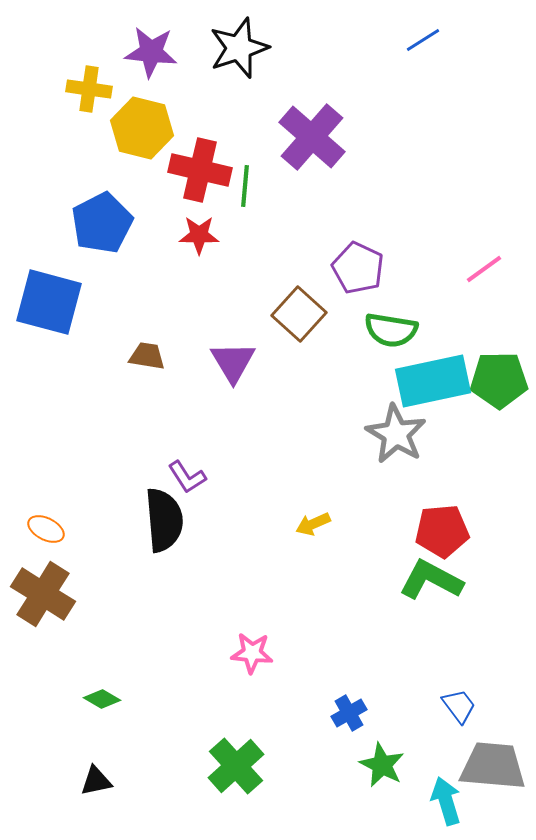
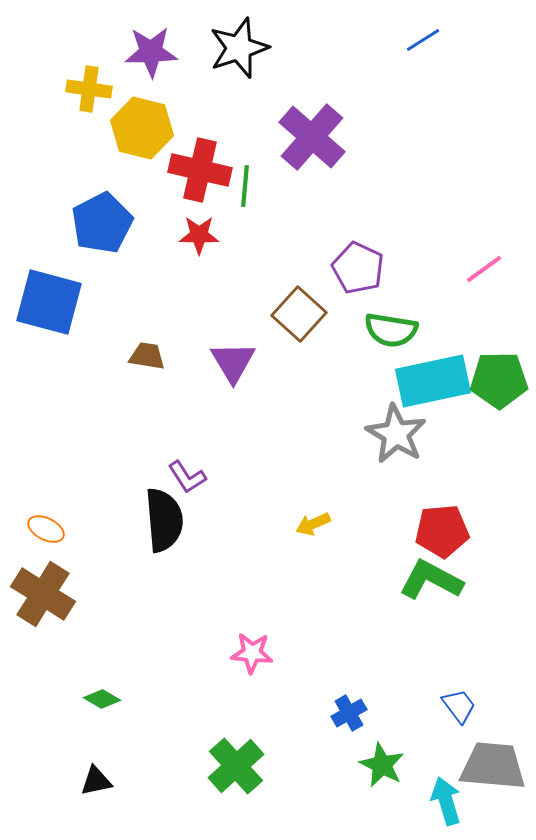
purple star: rotated 8 degrees counterclockwise
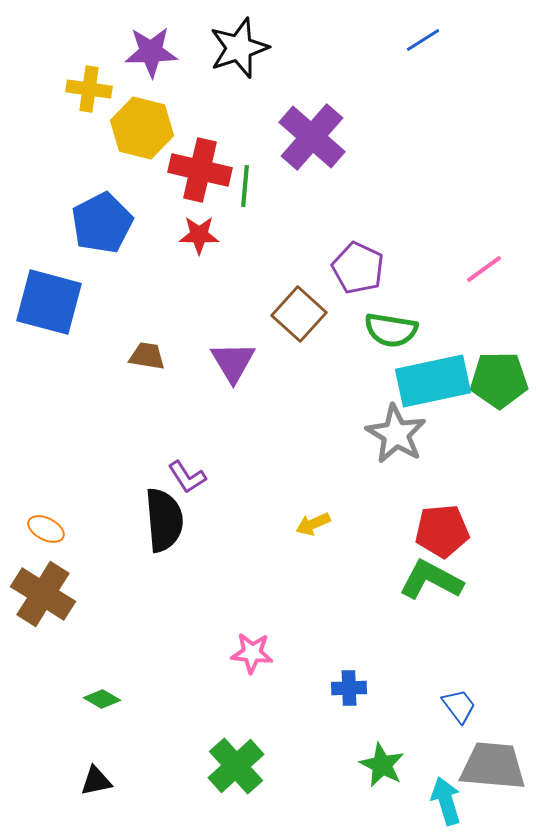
blue cross: moved 25 px up; rotated 28 degrees clockwise
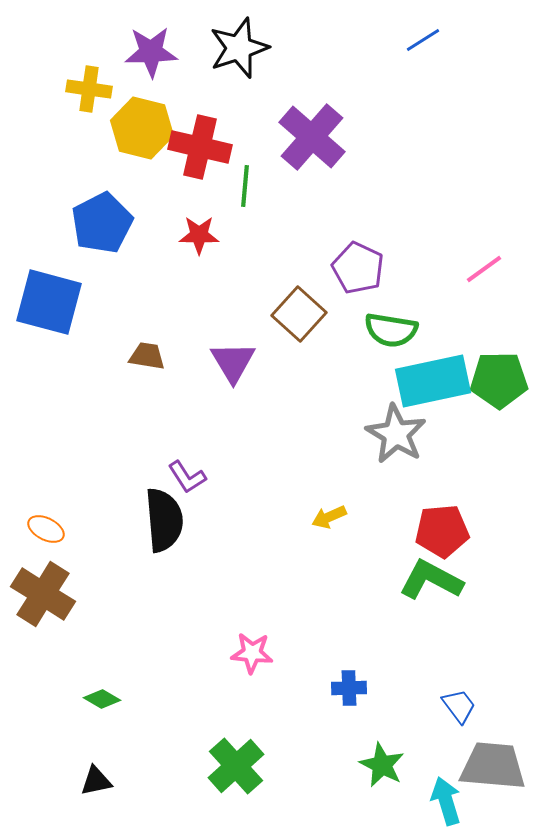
red cross: moved 23 px up
yellow arrow: moved 16 px right, 7 px up
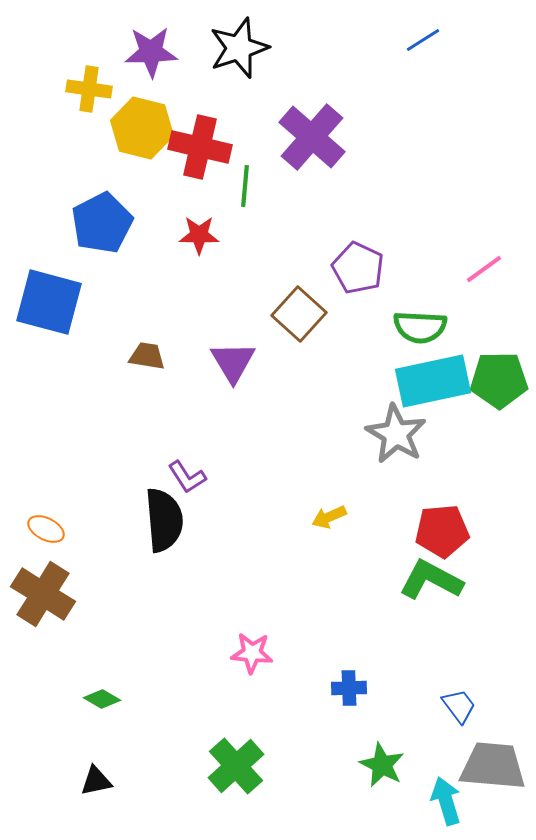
green semicircle: moved 29 px right, 3 px up; rotated 6 degrees counterclockwise
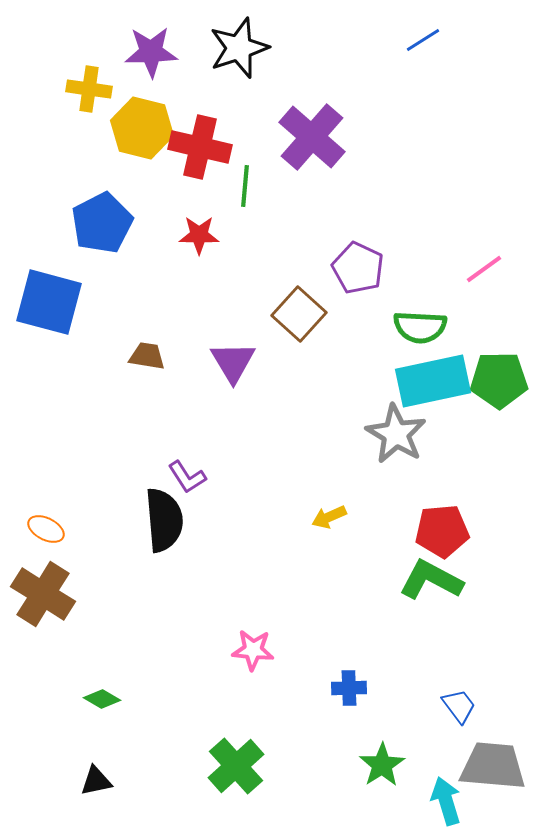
pink star: moved 1 px right, 3 px up
green star: rotated 12 degrees clockwise
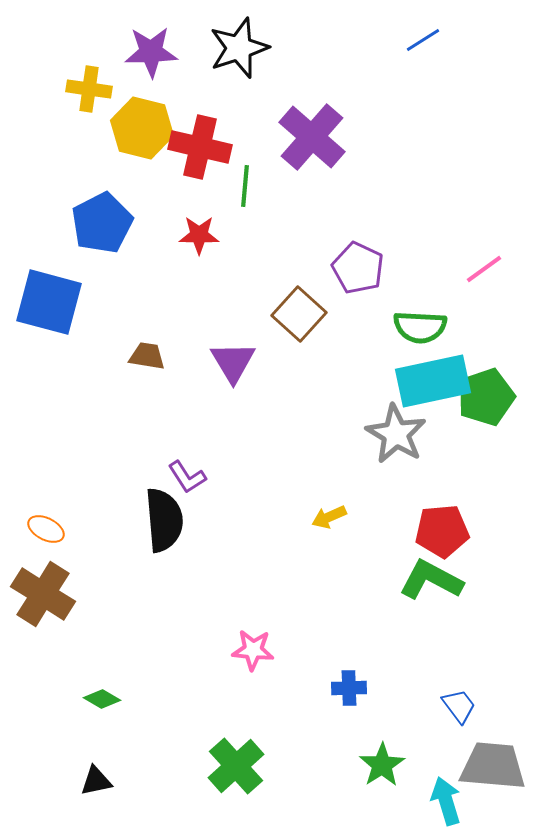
green pentagon: moved 13 px left, 17 px down; rotated 18 degrees counterclockwise
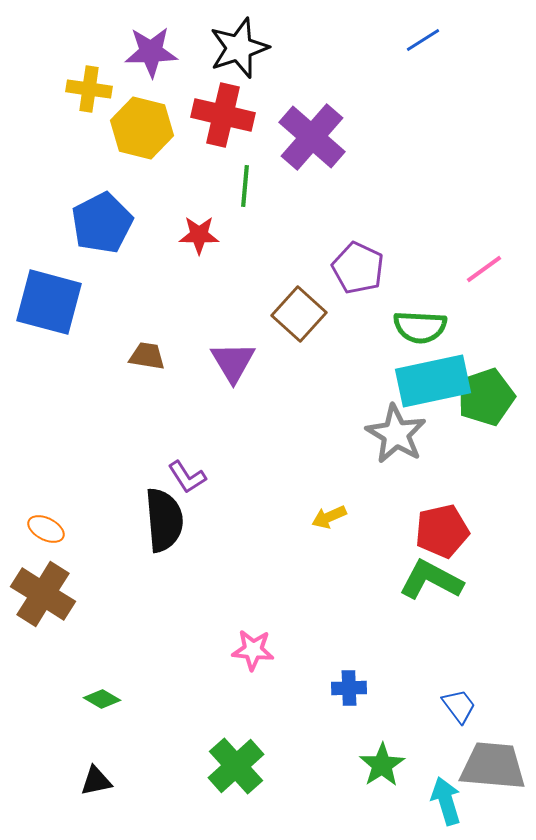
red cross: moved 23 px right, 32 px up
red pentagon: rotated 8 degrees counterclockwise
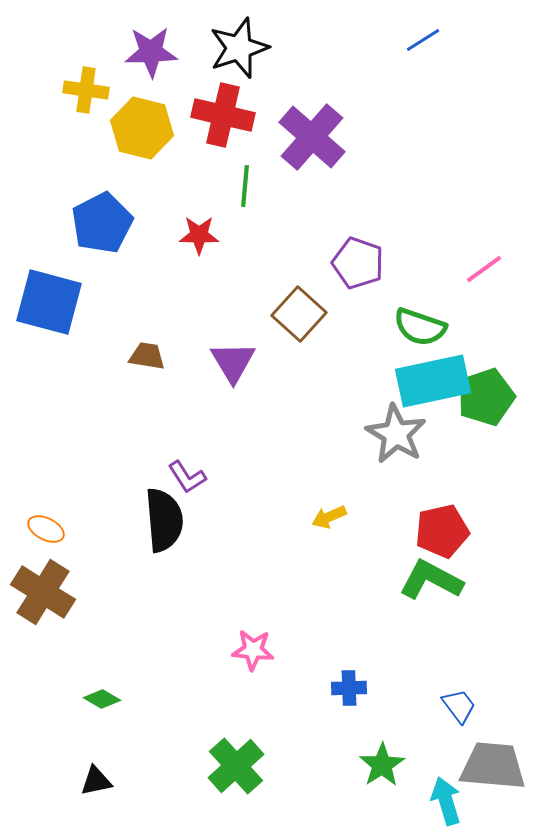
yellow cross: moved 3 px left, 1 px down
purple pentagon: moved 5 px up; rotated 6 degrees counterclockwise
green semicircle: rotated 16 degrees clockwise
brown cross: moved 2 px up
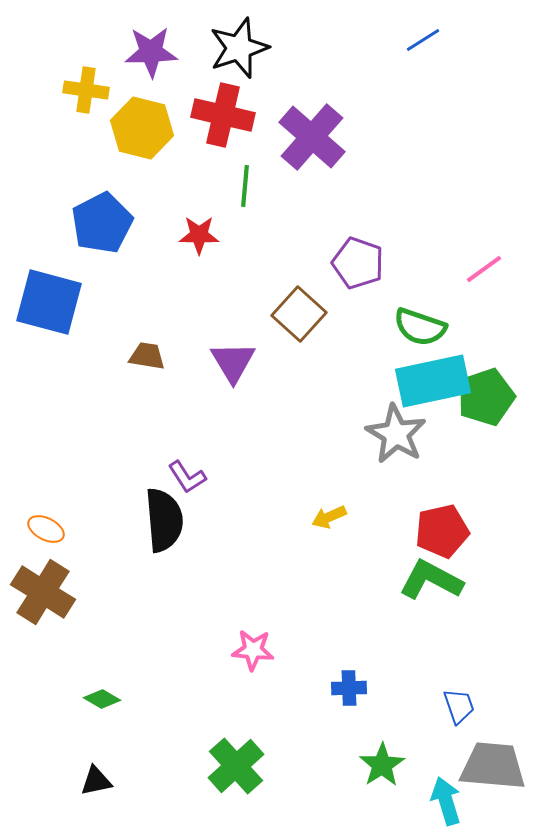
blue trapezoid: rotated 18 degrees clockwise
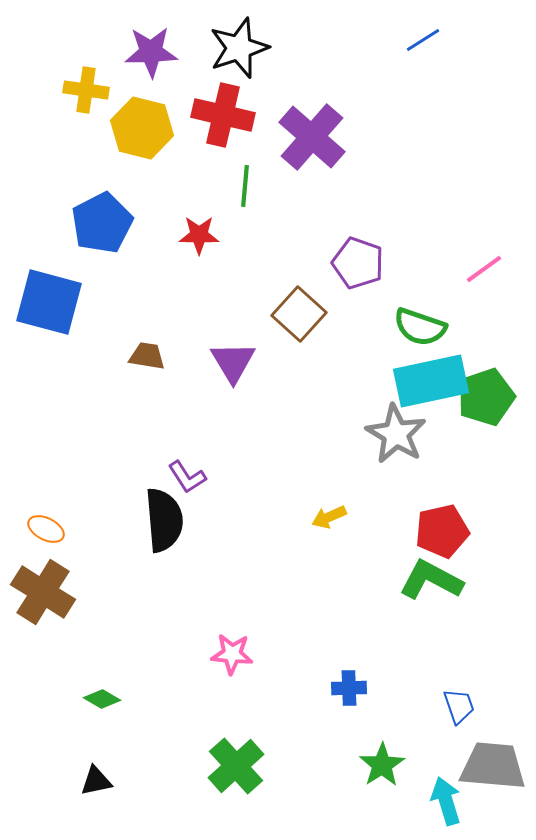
cyan rectangle: moved 2 px left
pink star: moved 21 px left, 4 px down
